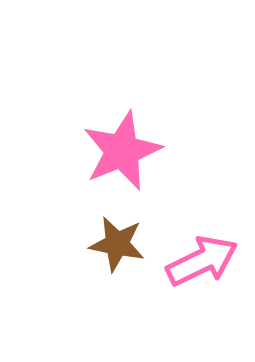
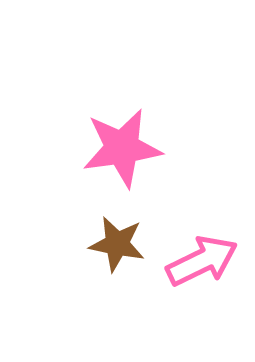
pink star: moved 3 px up; rotated 14 degrees clockwise
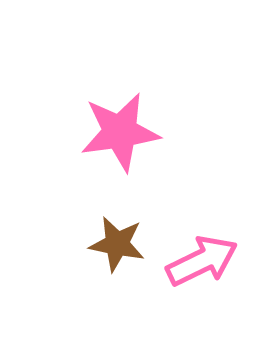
pink star: moved 2 px left, 16 px up
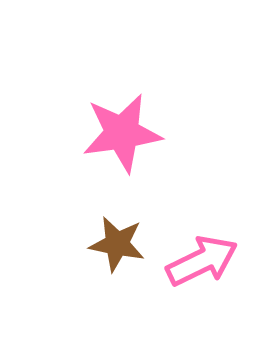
pink star: moved 2 px right, 1 px down
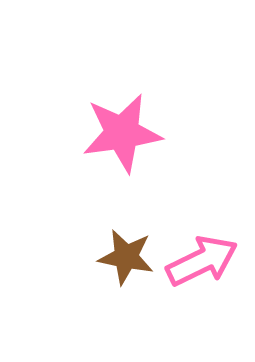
brown star: moved 9 px right, 13 px down
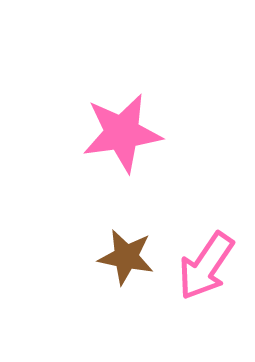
pink arrow: moved 4 px right, 5 px down; rotated 150 degrees clockwise
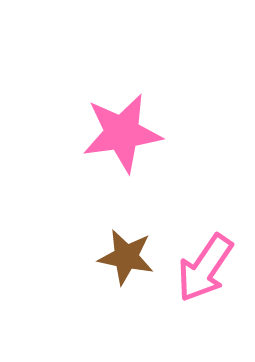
pink arrow: moved 1 px left, 2 px down
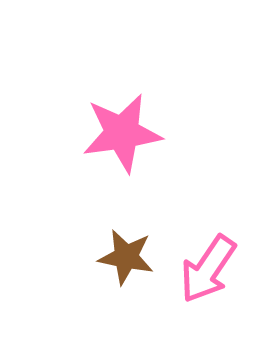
pink arrow: moved 3 px right, 1 px down
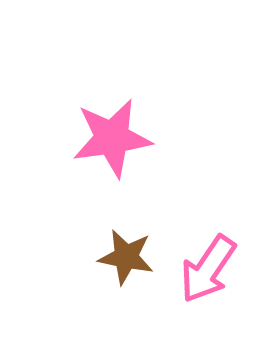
pink star: moved 10 px left, 5 px down
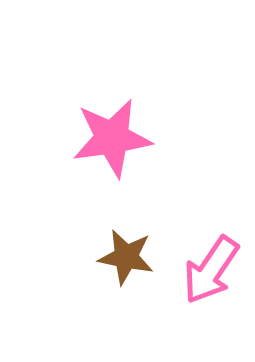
pink arrow: moved 3 px right, 1 px down
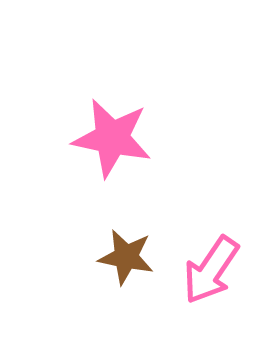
pink star: rotated 20 degrees clockwise
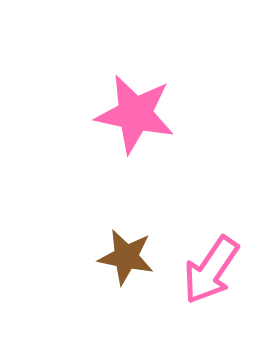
pink star: moved 23 px right, 24 px up
